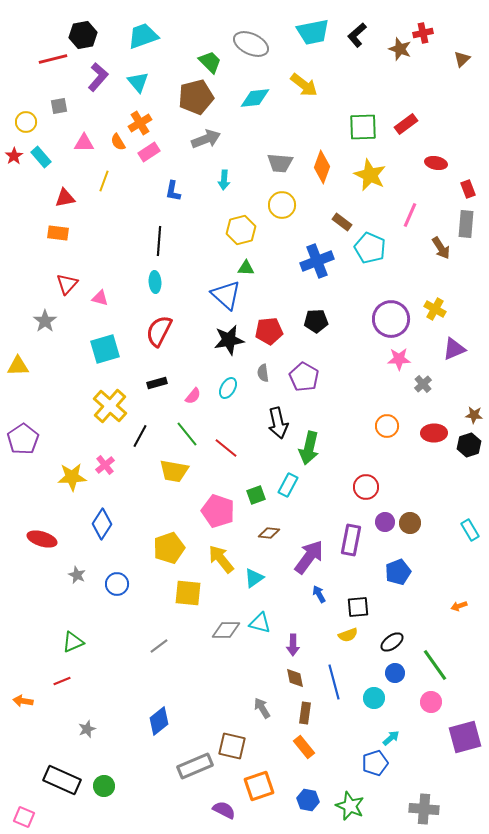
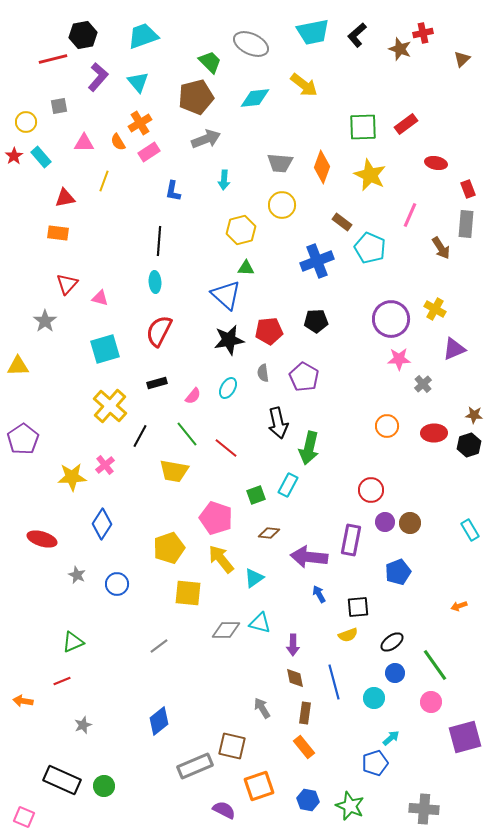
red circle at (366, 487): moved 5 px right, 3 px down
pink pentagon at (218, 511): moved 2 px left, 7 px down
purple arrow at (309, 557): rotated 120 degrees counterclockwise
gray star at (87, 729): moved 4 px left, 4 px up
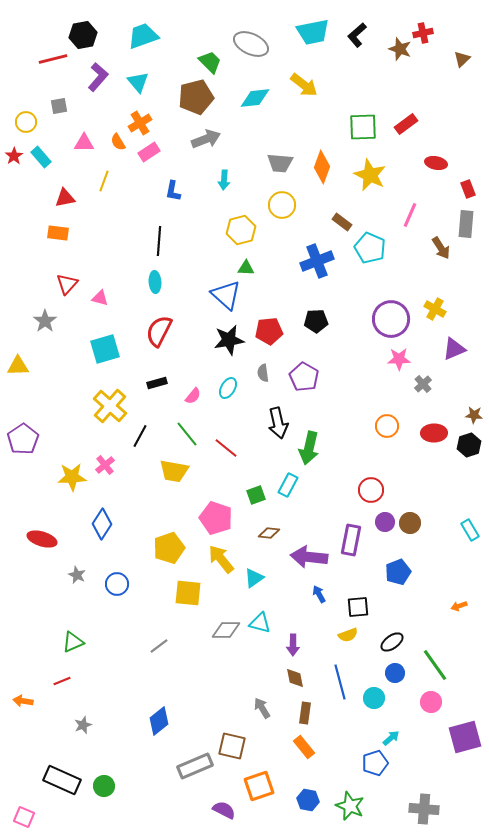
blue line at (334, 682): moved 6 px right
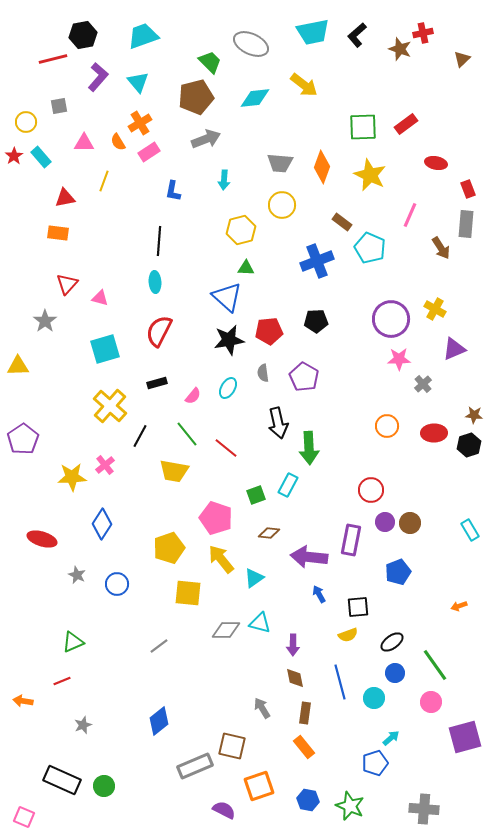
blue triangle at (226, 295): moved 1 px right, 2 px down
green arrow at (309, 448): rotated 16 degrees counterclockwise
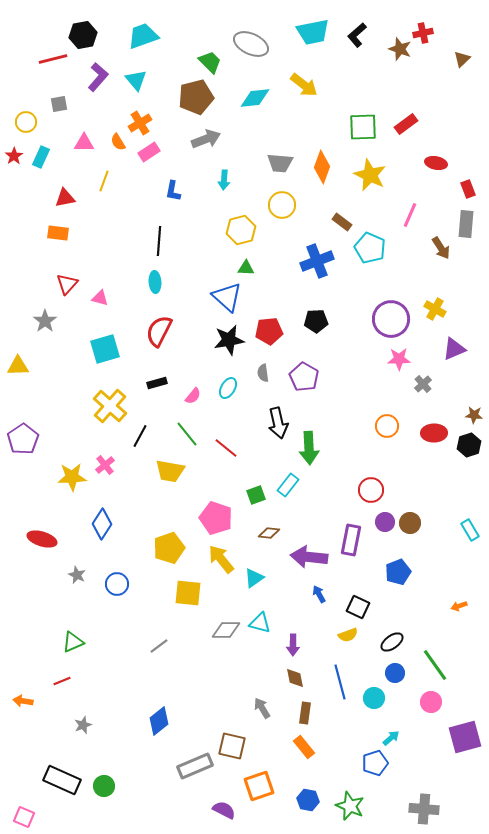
cyan triangle at (138, 82): moved 2 px left, 2 px up
gray square at (59, 106): moved 2 px up
cyan rectangle at (41, 157): rotated 65 degrees clockwise
yellow trapezoid at (174, 471): moved 4 px left
cyan rectangle at (288, 485): rotated 10 degrees clockwise
black square at (358, 607): rotated 30 degrees clockwise
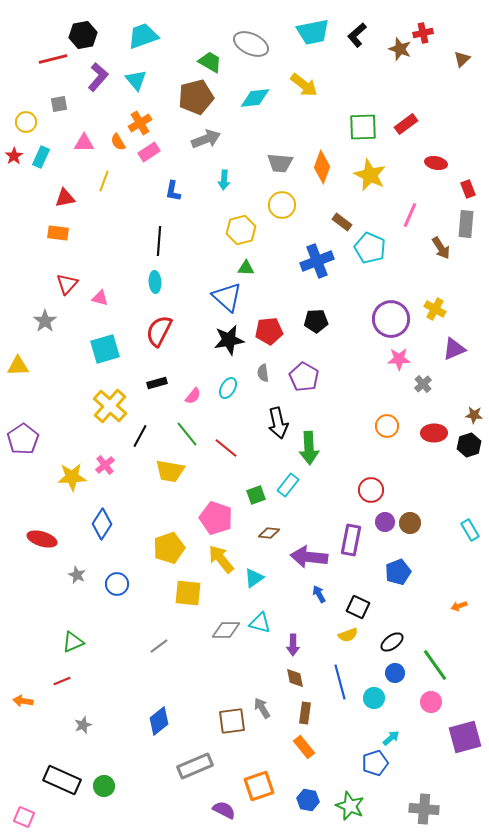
green trapezoid at (210, 62): rotated 15 degrees counterclockwise
brown square at (232, 746): moved 25 px up; rotated 20 degrees counterclockwise
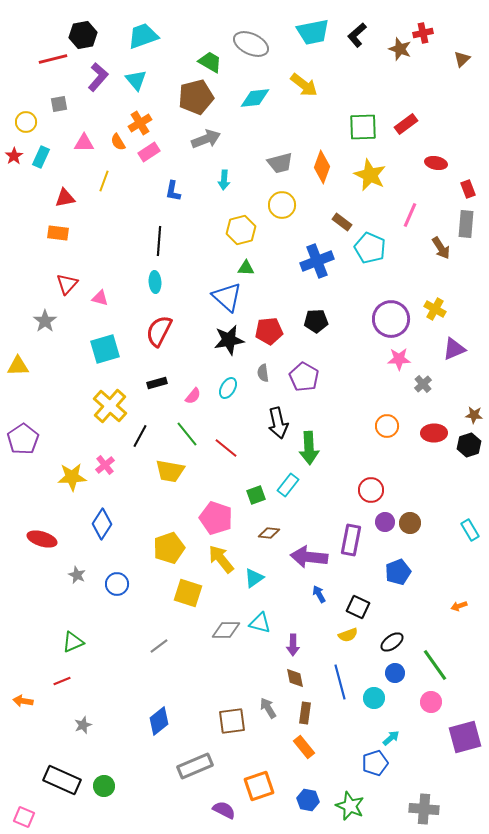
gray trapezoid at (280, 163): rotated 20 degrees counterclockwise
yellow square at (188, 593): rotated 12 degrees clockwise
gray arrow at (262, 708): moved 6 px right
